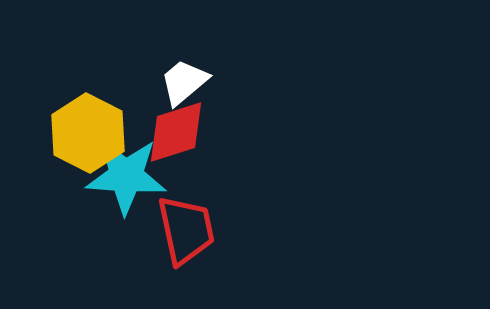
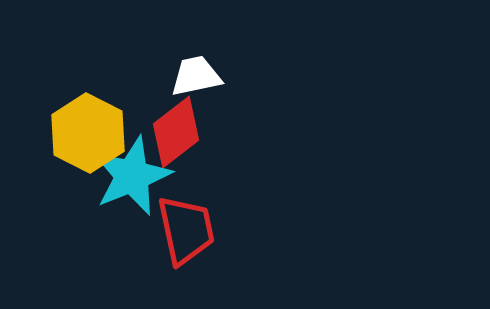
white trapezoid: moved 12 px right, 6 px up; rotated 28 degrees clockwise
red diamond: rotated 20 degrees counterclockwise
cyan star: moved 6 px right; rotated 26 degrees counterclockwise
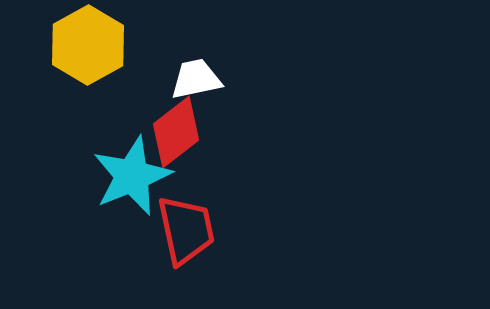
white trapezoid: moved 3 px down
yellow hexagon: moved 88 px up; rotated 4 degrees clockwise
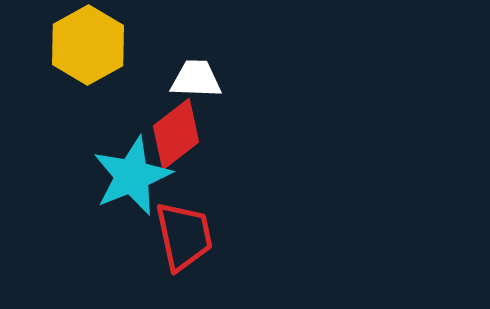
white trapezoid: rotated 14 degrees clockwise
red diamond: moved 2 px down
red trapezoid: moved 2 px left, 6 px down
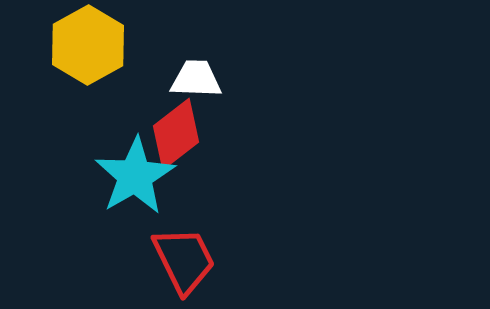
cyan star: moved 3 px right; rotated 8 degrees counterclockwise
red trapezoid: moved 24 px down; rotated 14 degrees counterclockwise
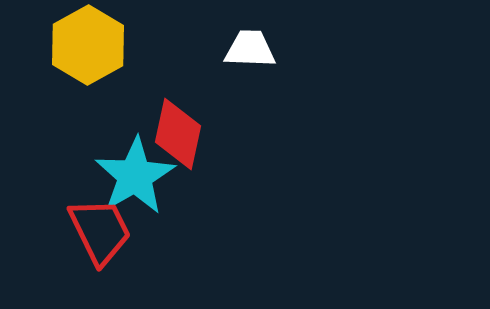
white trapezoid: moved 54 px right, 30 px up
red diamond: moved 2 px right; rotated 40 degrees counterclockwise
red trapezoid: moved 84 px left, 29 px up
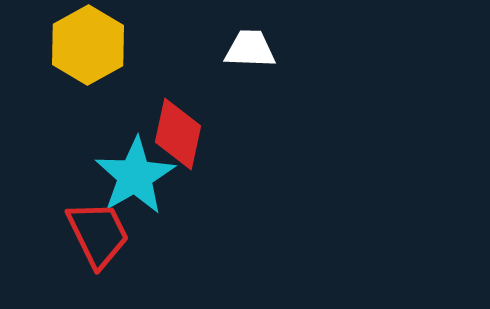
red trapezoid: moved 2 px left, 3 px down
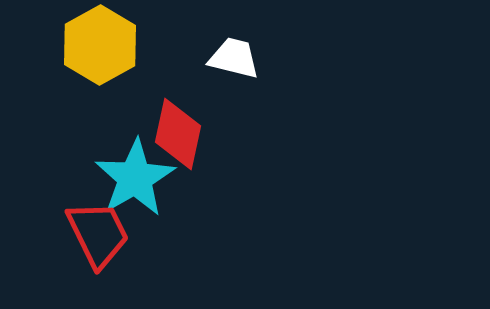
yellow hexagon: moved 12 px right
white trapezoid: moved 16 px left, 9 px down; rotated 12 degrees clockwise
cyan star: moved 2 px down
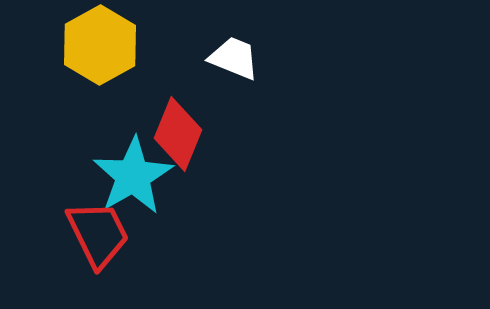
white trapezoid: rotated 8 degrees clockwise
red diamond: rotated 10 degrees clockwise
cyan star: moved 2 px left, 2 px up
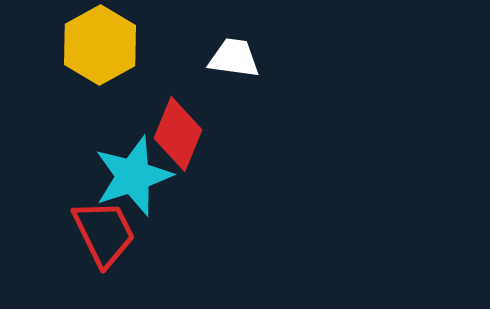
white trapezoid: rotated 14 degrees counterclockwise
cyan star: rotated 12 degrees clockwise
red trapezoid: moved 6 px right, 1 px up
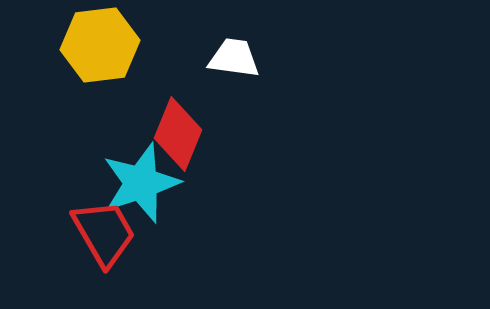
yellow hexagon: rotated 22 degrees clockwise
cyan star: moved 8 px right, 7 px down
red trapezoid: rotated 4 degrees counterclockwise
